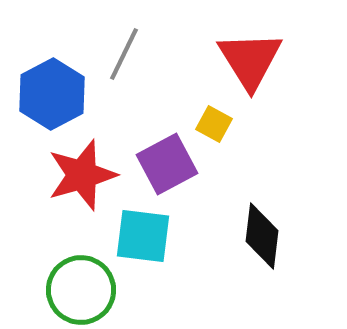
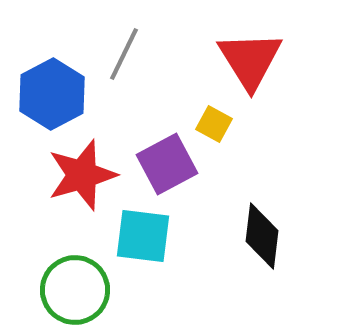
green circle: moved 6 px left
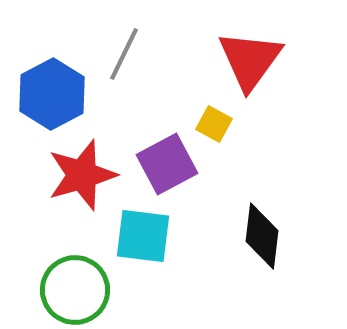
red triangle: rotated 8 degrees clockwise
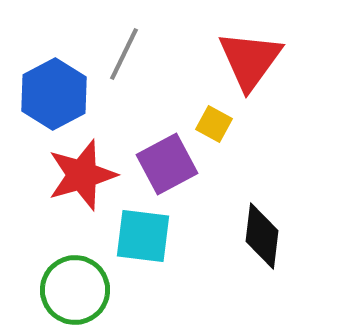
blue hexagon: moved 2 px right
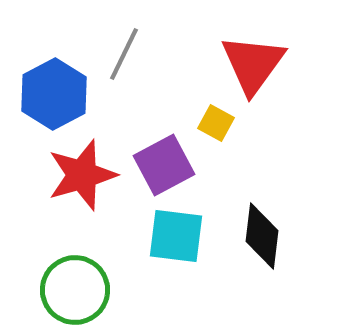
red triangle: moved 3 px right, 4 px down
yellow square: moved 2 px right, 1 px up
purple square: moved 3 px left, 1 px down
cyan square: moved 33 px right
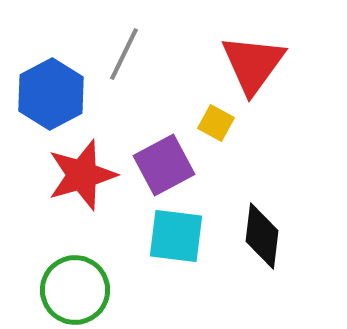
blue hexagon: moved 3 px left
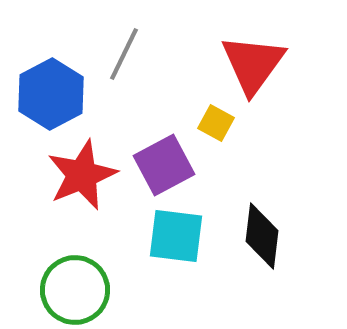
red star: rotated 6 degrees counterclockwise
